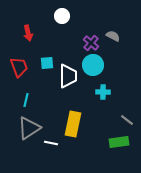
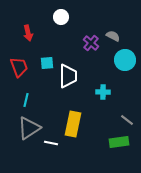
white circle: moved 1 px left, 1 px down
cyan circle: moved 32 px right, 5 px up
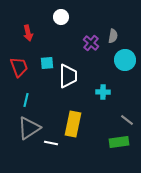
gray semicircle: rotated 72 degrees clockwise
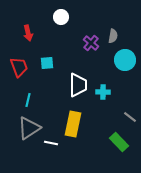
white trapezoid: moved 10 px right, 9 px down
cyan line: moved 2 px right
gray line: moved 3 px right, 3 px up
green rectangle: rotated 54 degrees clockwise
